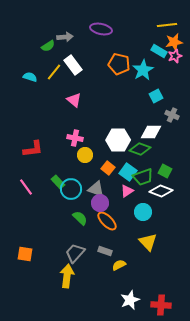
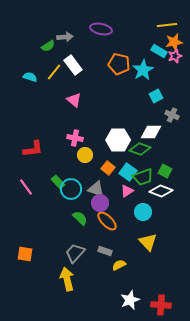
yellow arrow at (67, 276): moved 3 px down; rotated 20 degrees counterclockwise
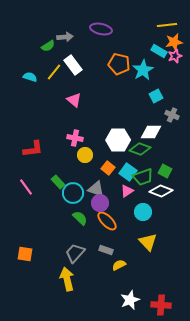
cyan circle at (71, 189): moved 2 px right, 4 px down
gray rectangle at (105, 251): moved 1 px right, 1 px up
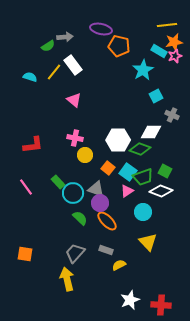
orange pentagon at (119, 64): moved 18 px up
red L-shape at (33, 149): moved 4 px up
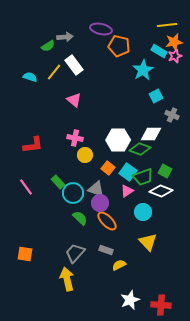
white rectangle at (73, 65): moved 1 px right
white diamond at (151, 132): moved 2 px down
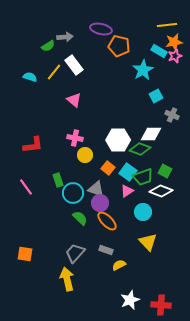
green rectangle at (58, 182): moved 2 px up; rotated 24 degrees clockwise
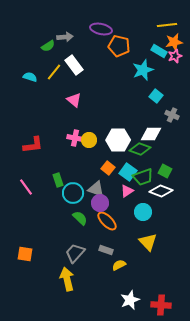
cyan star at (143, 70): rotated 10 degrees clockwise
cyan square at (156, 96): rotated 24 degrees counterclockwise
yellow circle at (85, 155): moved 4 px right, 15 px up
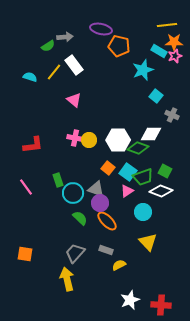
orange star at (174, 42): rotated 12 degrees clockwise
green diamond at (140, 149): moved 2 px left, 1 px up
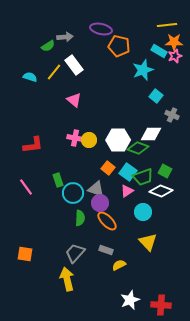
green semicircle at (80, 218): rotated 49 degrees clockwise
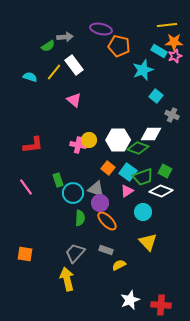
pink cross at (75, 138): moved 3 px right, 7 px down
